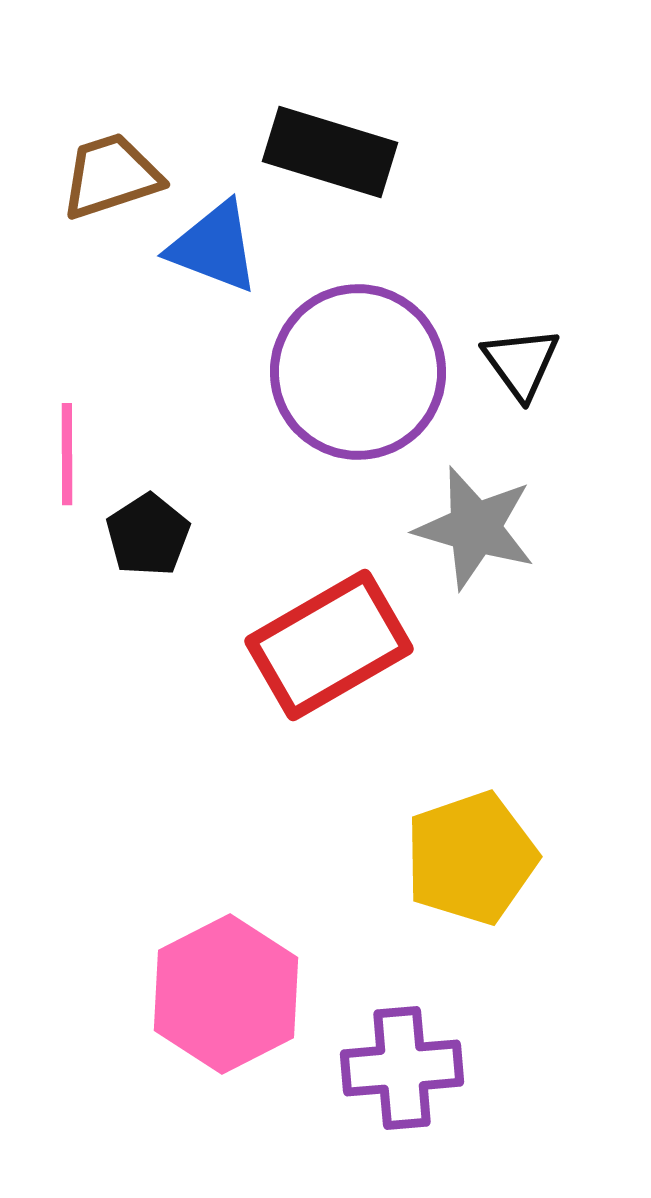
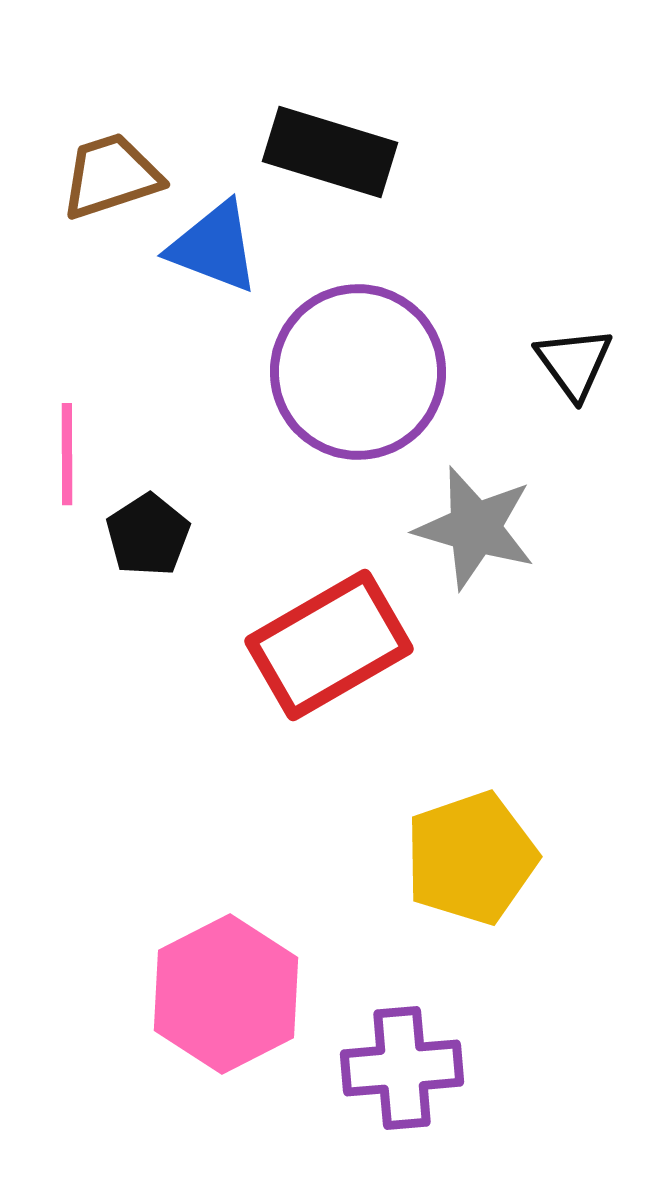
black triangle: moved 53 px right
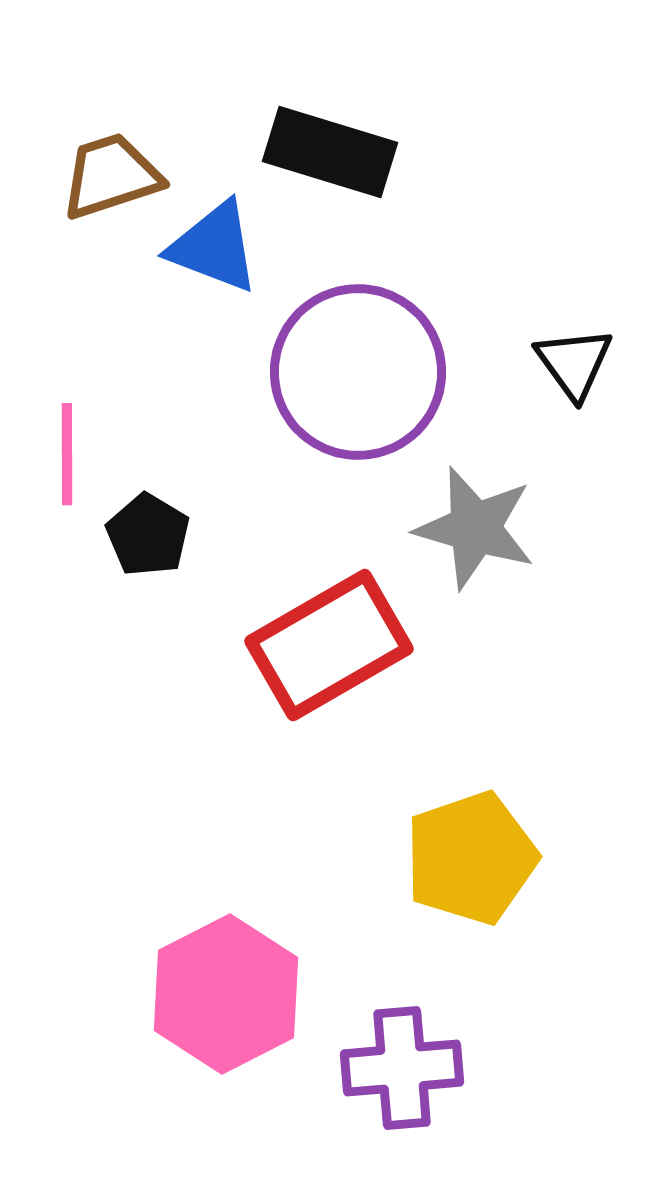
black pentagon: rotated 8 degrees counterclockwise
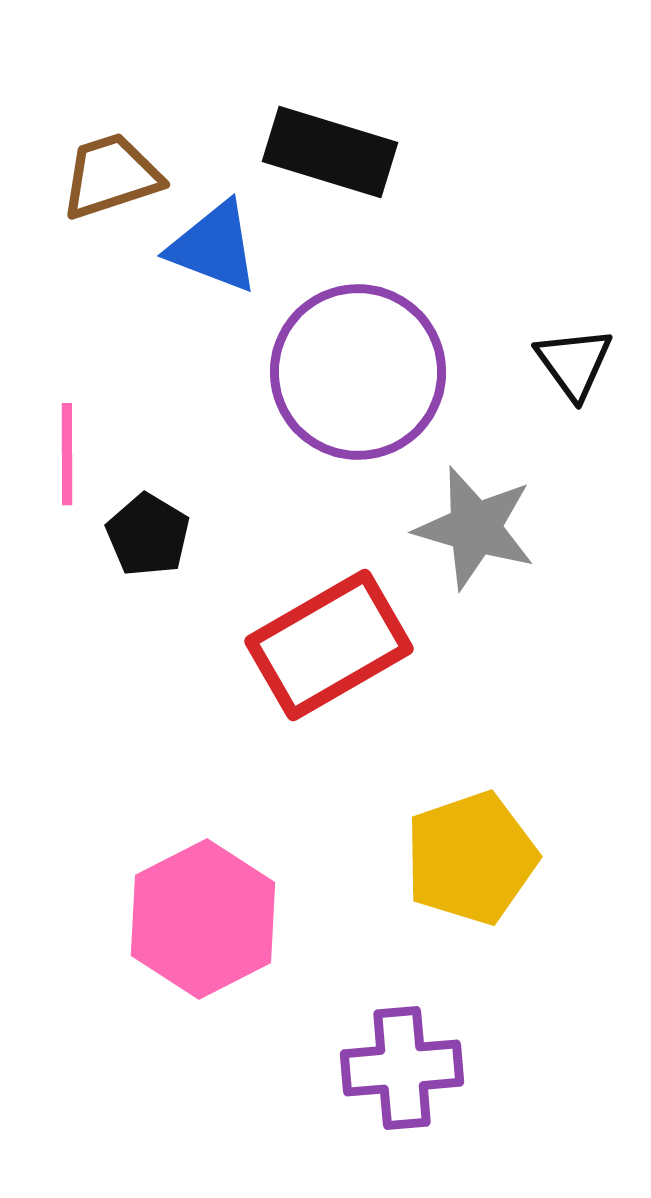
pink hexagon: moved 23 px left, 75 px up
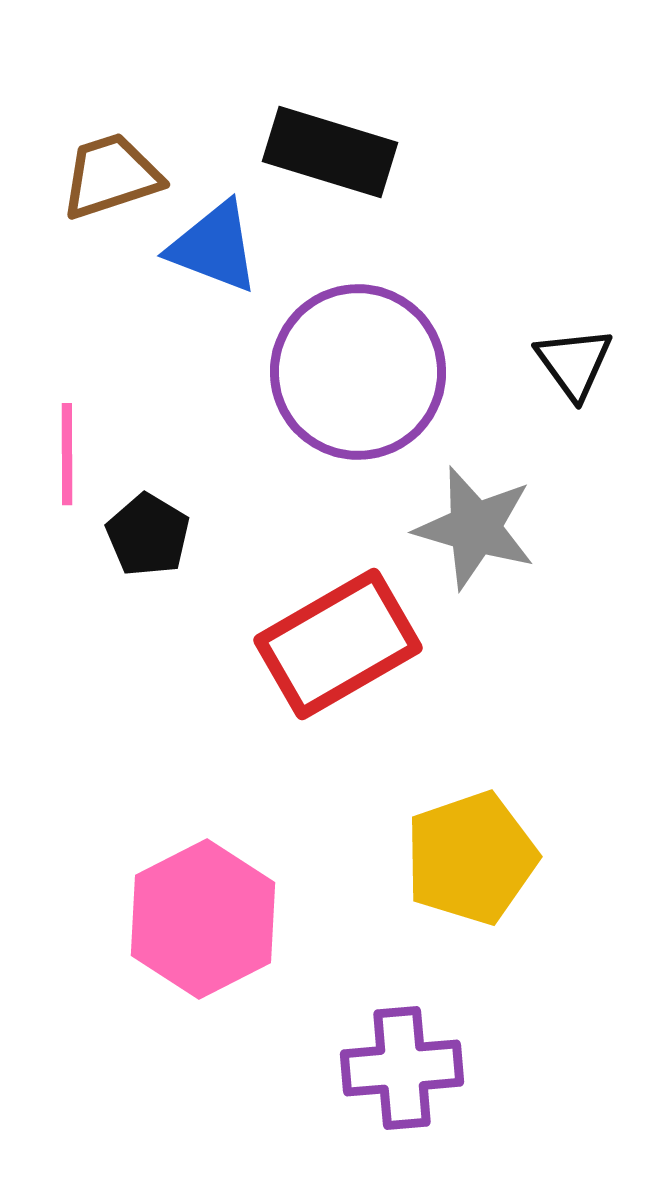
red rectangle: moved 9 px right, 1 px up
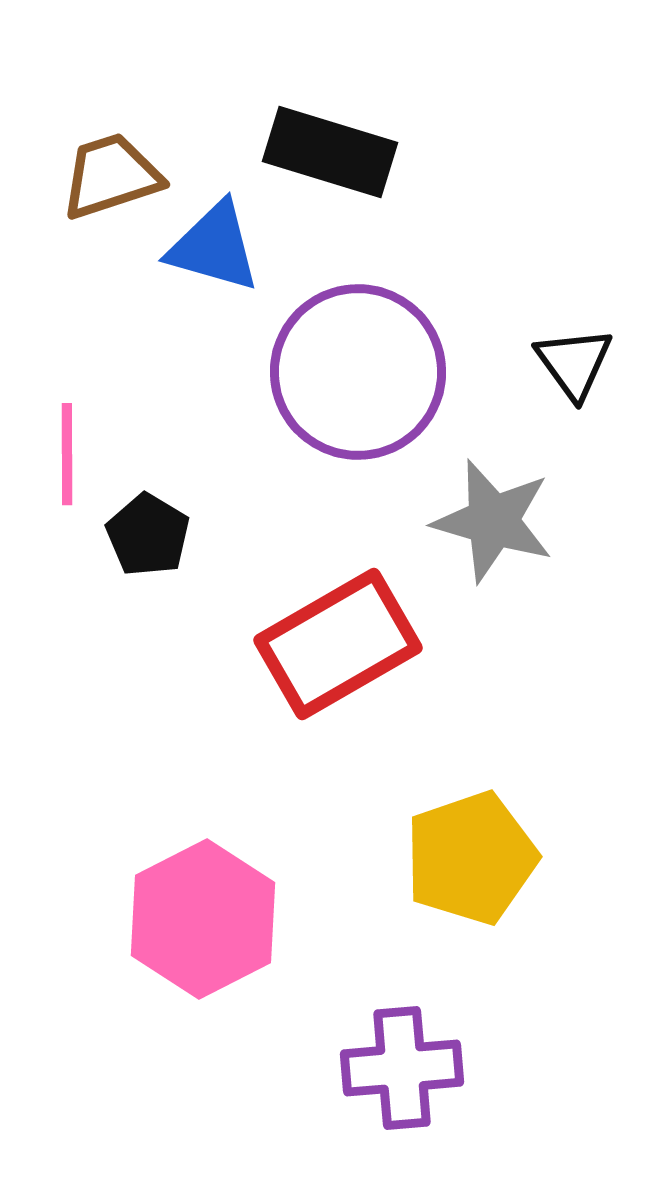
blue triangle: rotated 5 degrees counterclockwise
gray star: moved 18 px right, 7 px up
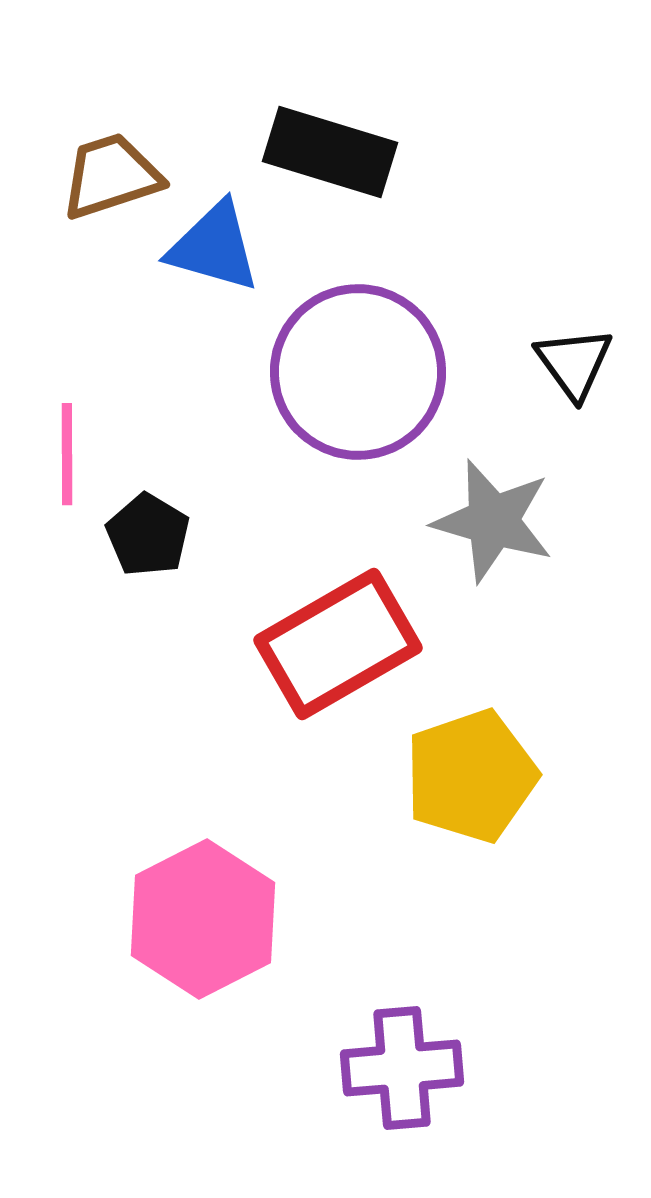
yellow pentagon: moved 82 px up
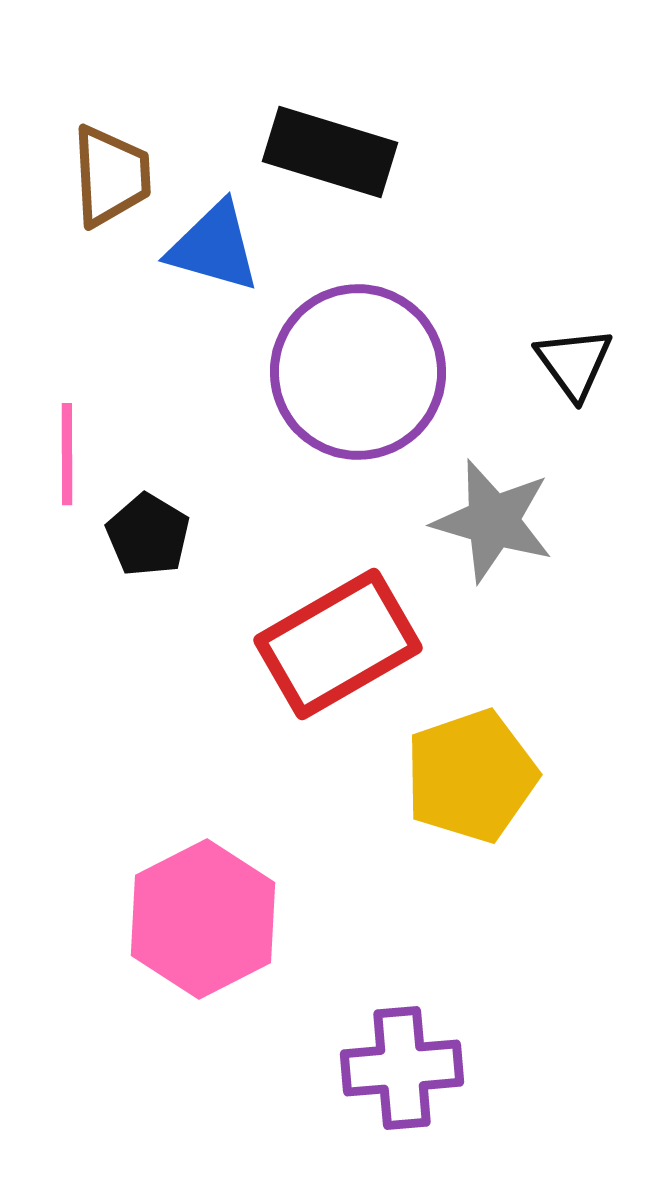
brown trapezoid: rotated 105 degrees clockwise
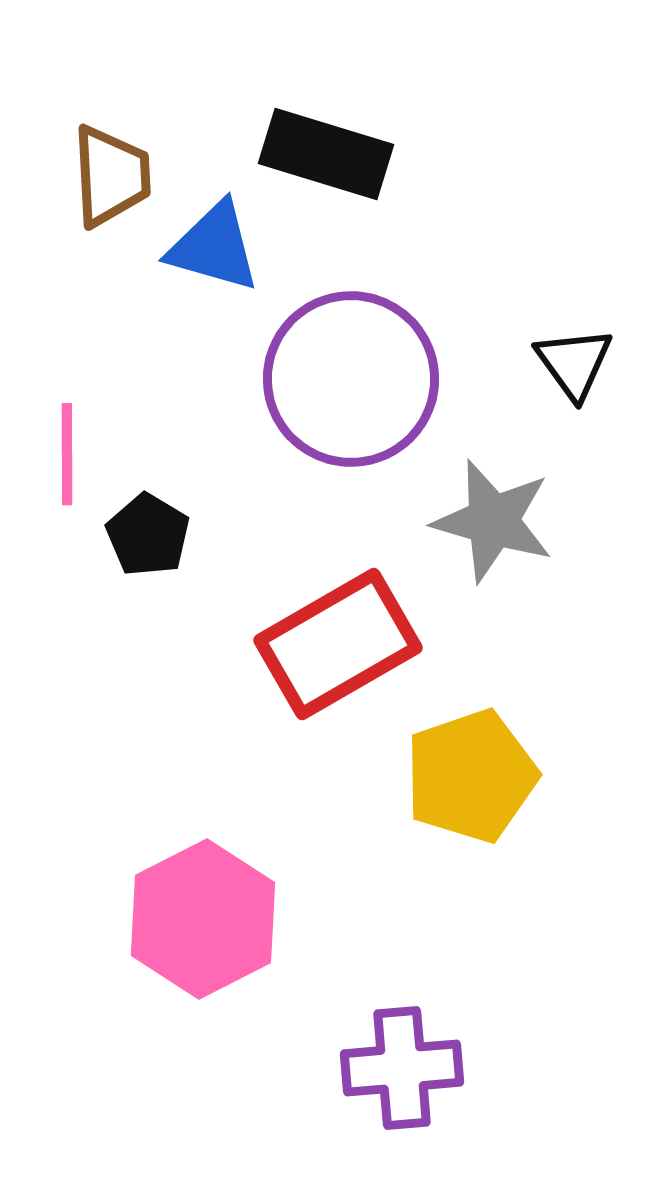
black rectangle: moved 4 px left, 2 px down
purple circle: moved 7 px left, 7 px down
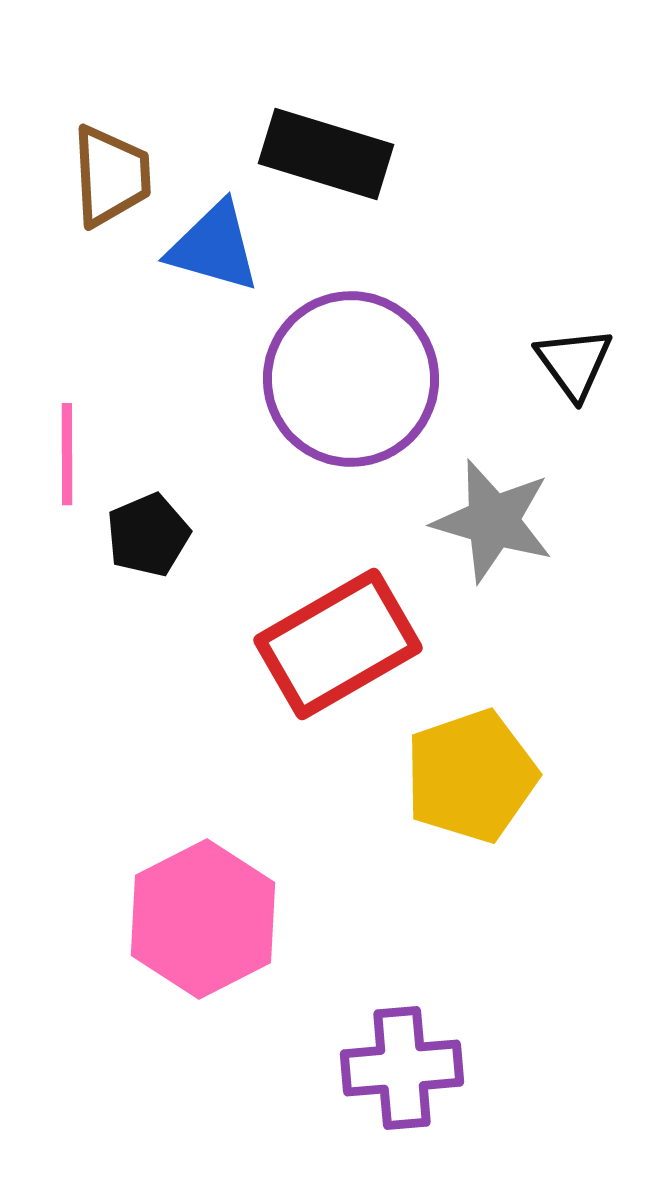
black pentagon: rotated 18 degrees clockwise
